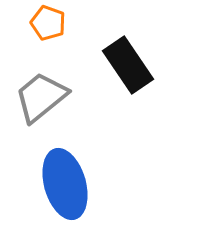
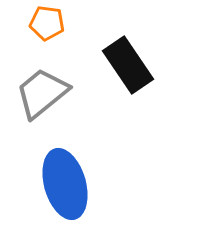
orange pentagon: moved 1 px left; rotated 12 degrees counterclockwise
gray trapezoid: moved 1 px right, 4 px up
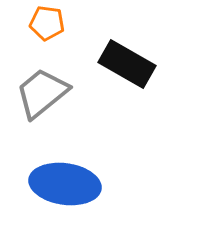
black rectangle: moved 1 px left, 1 px up; rotated 26 degrees counterclockwise
blue ellipse: rotated 66 degrees counterclockwise
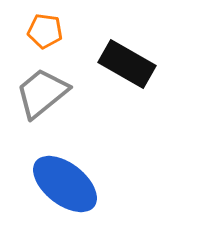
orange pentagon: moved 2 px left, 8 px down
blue ellipse: rotated 30 degrees clockwise
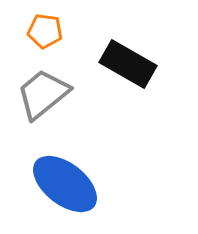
black rectangle: moved 1 px right
gray trapezoid: moved 1 px right, 1 px down
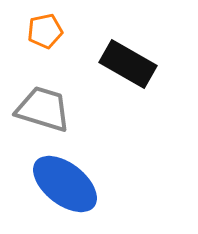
orange pentagon: rotated 20 degrees counterclockwise
gray trapezoid: moved 15 px down; rotated 56 degrees clockwise
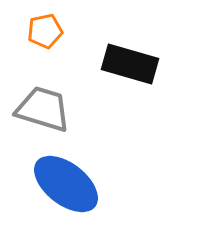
black rectangle: moved 2 px right; rotated 14 degrees counterclockwise
blue ellipse: moved 1 px right
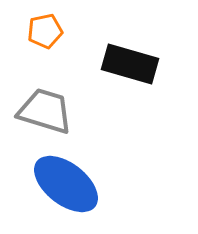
gray trapezoid: moved 2 px right, 2 px down
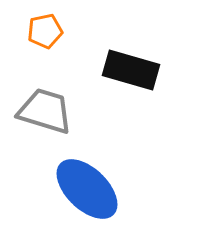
black rectangle: moved 1 px right, 6 px down
blue ellipse: moved 21 px right, 5 px down; rotated 6 degrees clockwise
